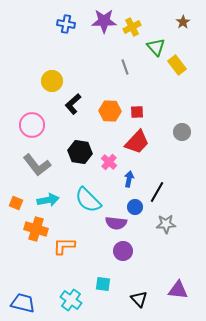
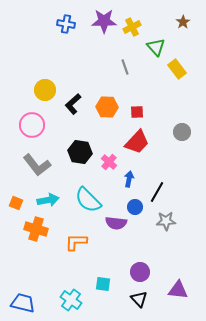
yellow rectangle: moved 4 px down
yellow circle: moved 7 px left, 9 px down
orange hexagon: moved 3 px left, 4 px up
gray star: moved 3 px up
orange L-shape: moved 12 px right, 4 px up
purple circle: moved 17 px right, 21 px down
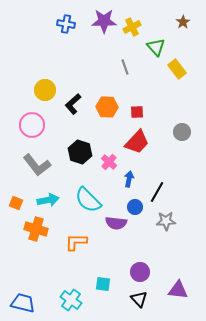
black hexagon: rotated 10 degrees clockwise
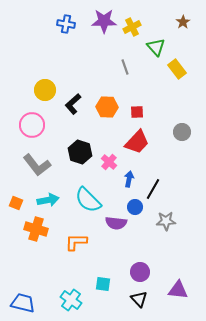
black line: moved 4 px left, 3 px up
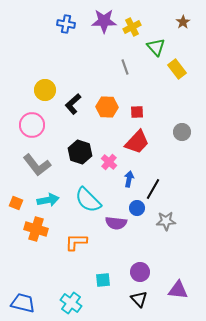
blue circle: moved 2 px right, 1 px down
cyan square: moved 4 px up; rotated 14 degrees counterclockwise
cyan cross: moved 3 px down
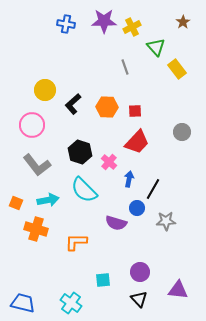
red square: moved 2 px left, 1 px up
cyan semicircle: moved 4 px left, 10 px up
purple semicircle: rotated 10 degrees clockwise
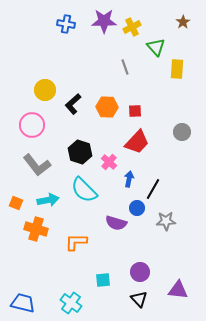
yellow rectangle: rotated 42 degrees clockwise
